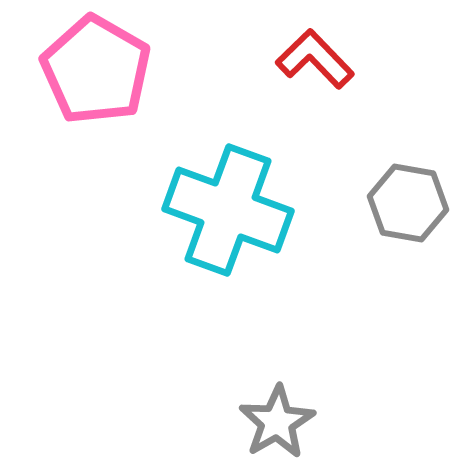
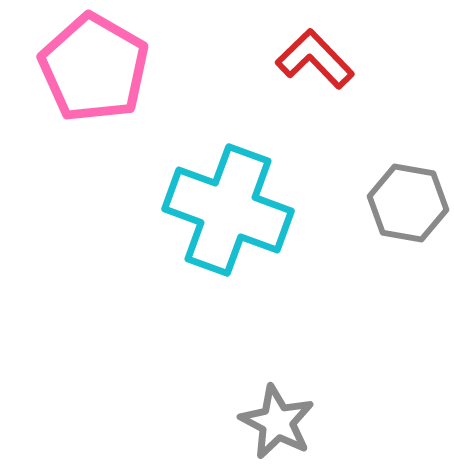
pink pentagon: moved 2 px left, 2 px up
gray star: rotated 14 degrees counterclockwise
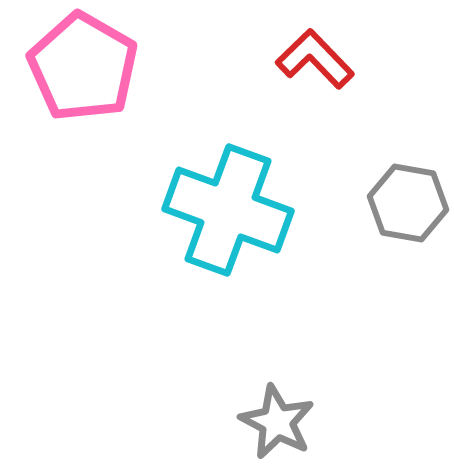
pink pentagon: moved 11 px left, 1 px up
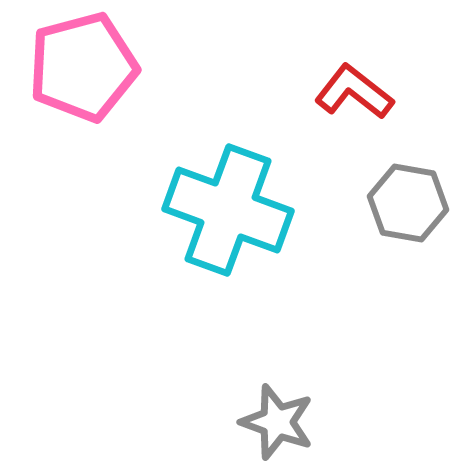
red L-shape: moved 39 px right, 33 px down; rotated 8 degrees counterclockwise
pink pentagon: rotated 27 degrees clockwise
gray star: rotated 8 degrees counterclockwise
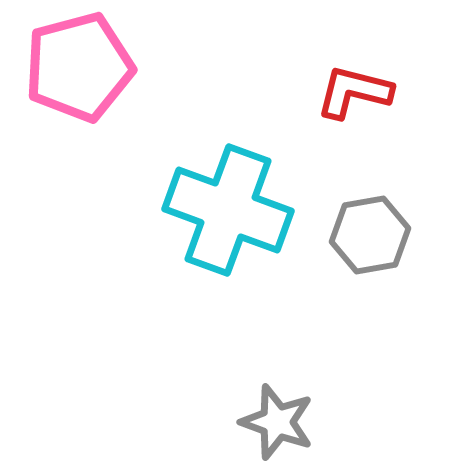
pink pentagon: moved 4 px left
red L-shape: rotated 24 degrees counterclockwise
gray hexagon: moved 38 px left, 32 px down; rotated 20 degrees counterclockwise
